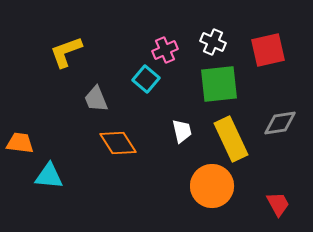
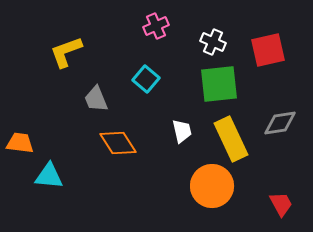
pink cross: moved 9 px left, 24 px up
red trapezoid: moved 3 px right
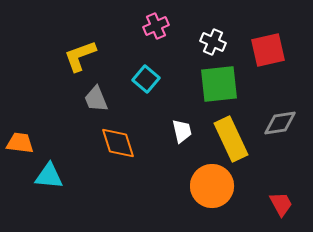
yellow L-shape: moved 14 px right, 4 px down
orange diamond: rotated 15 degrees clockwise
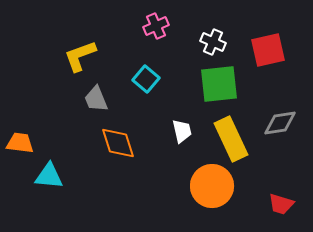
red trapezoid: rotated 136 degrees clockwise
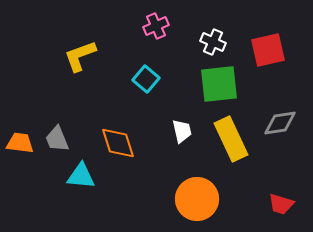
gray trapezoid: moved 39 px left, 40 px down
cyan triangle: moved 32 px right
orange circle: moved 15 px left, 13 px down
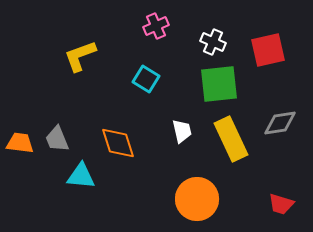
cyan square: rotated 8 degrees counterclockwise
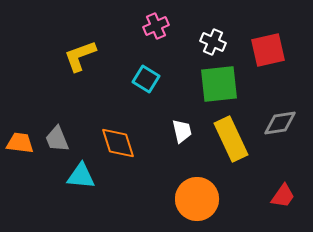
red trapezoid: moved 2 px right, 8 px up; rotated 72 degrees counterclockwise
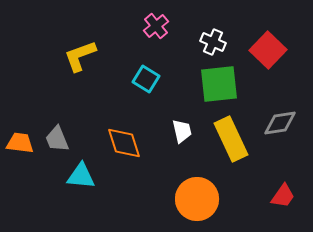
pink cross: rotated 15 degrees counterclockwise
red square: rotated 33 degrees counterclockwise
orange diamond: moved 6 px right
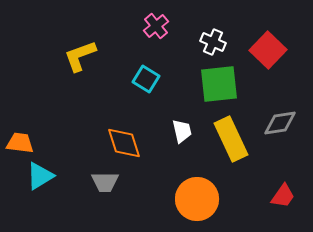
gray trapezoid: moved 48 px right, 43 px down; rotated 68 degrees counterclockwise
cyan triangle: moved 41 px left; rotated 36 degrees counterclockwise
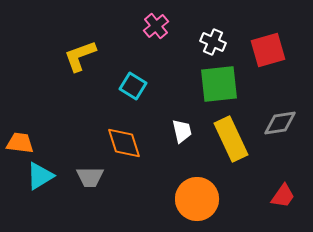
red square: rotated 30 degrees clockwise
cyan square: moved 13 px left, 7 px down
gray trapezoid: moved 15 px left, 5 px up
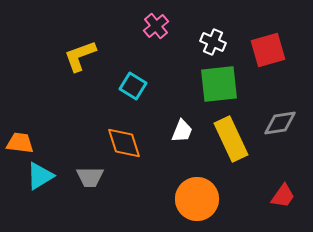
white trapezoid: rotated 35 degrees clockwise
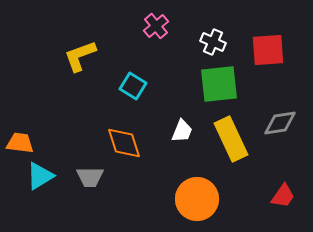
red square: rotated 12 degrees clockwise
